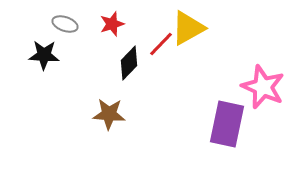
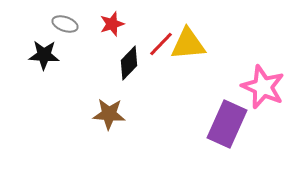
yellow triangle: moved 16 px down; rotated 24 degrees clockwise
purple rectangle: rotated 12 degrees clockwise
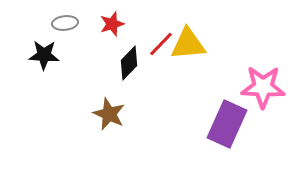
gray ellipse: moved 1 px up; rotated 25 degrees counterclockwise
pink star: rotated 21 degrees counterclockwise
brown star: rotated 20 degrees clockwise
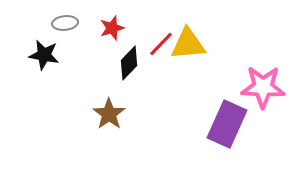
red star: moved 4 px down
black star: rotated 8 degrees clockwise
brown star: rotated 12 degrees clockwise
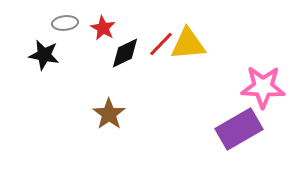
red star: moved 9 px left; rotated 25 degrees counterclockwise
black diamond: moved 4 px left, 10 px up; rotated 20 degrees clockwise
purple rectangle: moved 12 px right, 5 px down; rotated 36 degrees clockwise
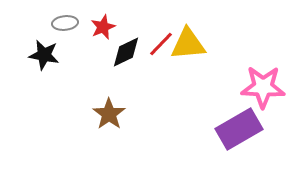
red star: moved 1 px up; rotated 20 degrees clockwise
black diamond: moved 1 px right, 1 px up
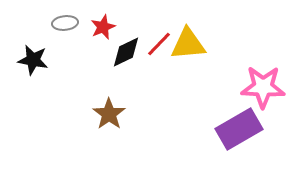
red line: moved 2 px left
black star: moved 11 px left, 5 px down
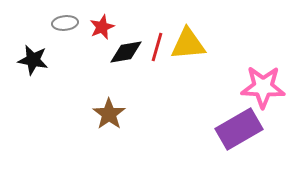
red star: moved 1 px left
red line: moved 2 px left, 3 px down; rotated 28 degrees counterclockwise
black diamond: rotated 16 degrees clockwise
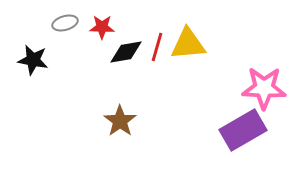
gray ellipse: rotated 10 degrees counterclockwise
red star: rotated 25 degrees clockwise
pink star: moved 1 px right, 1 px down
brown star: moved 11 px right, 7 px down
purple rectangle: moved 4 px right, 1 px down
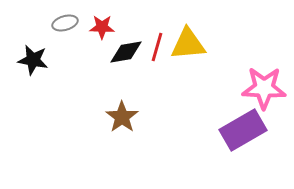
brown star: moved 2 px right, 4 px up
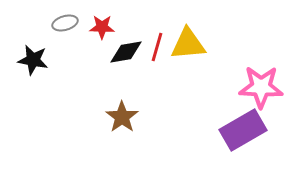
pink star: moved 3 px left, 1 px up
